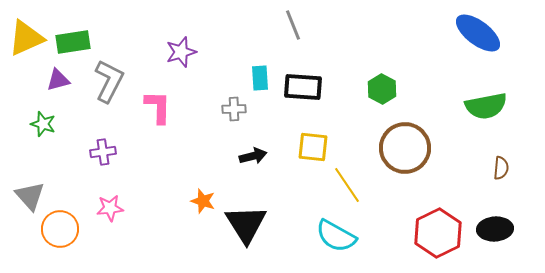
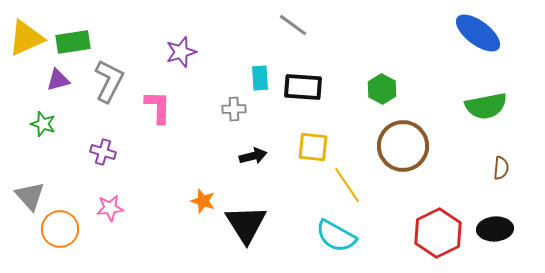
gray line: rotated 32 degrees counterclockwise
brown circle: moved 2 px left, 2 px up
purple cross: rotated 25 degrees clockwise
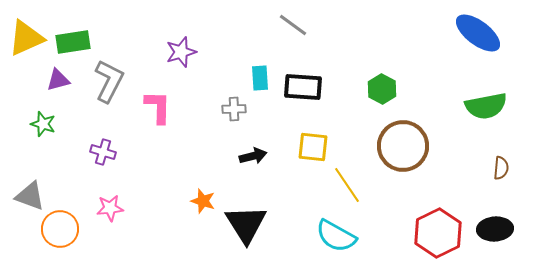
gray triangle: rotated 28 degrees counterclockwise
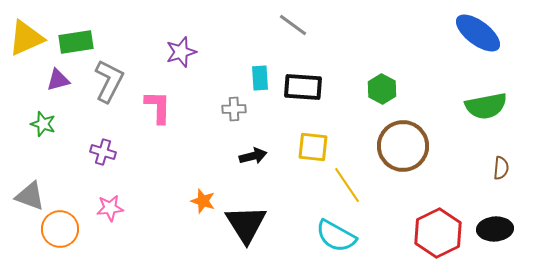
green rectangle: moved 3 px right
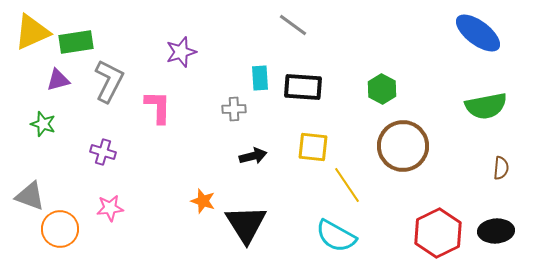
yellow triangle: moved 6 px right, 6 px up
black ellipse: moved 1 px right, 2 px down
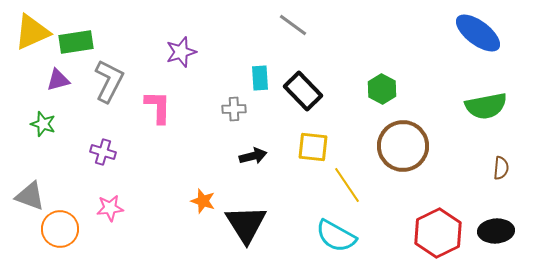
black rectangle: moved 4 px down; rotated 42 degrees clockwise
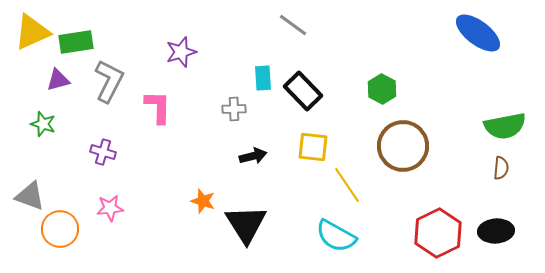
cyan rectangle: moved 3 px right
green semicircle: moved 19 px right, 20 px down
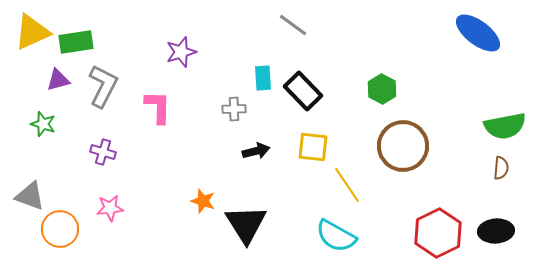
gray L-shape: moved 6 px left, 5 px down
black arrow: moved 3 px right, 5 px up
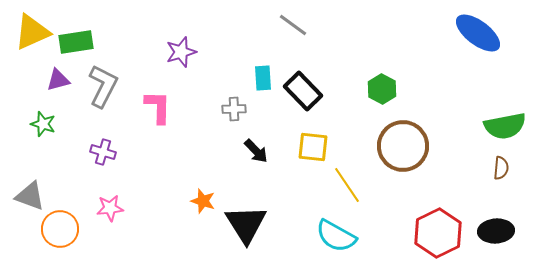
black arrow: rotated 60 degrees clockwise
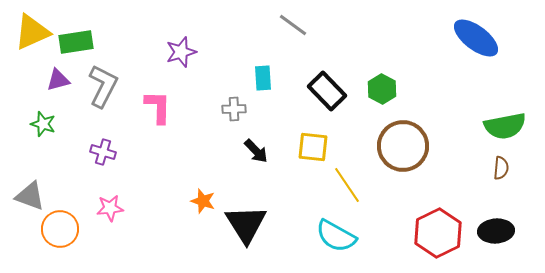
blue ellipse: moved 2 px left, 5 px down
black rectangle: moved 24 px right
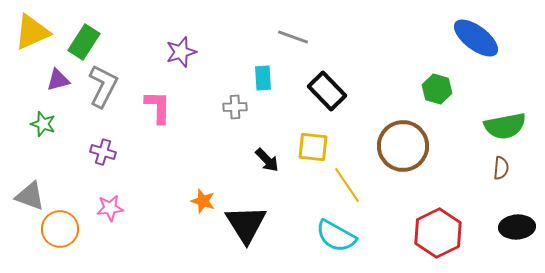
gray line: moved 12 px down; rotated 16 degrees counterclockwise
green rectangle: moved 8 px right; rotated 48 degrees counterclockwise
green hexagon: moved 55 px right; rotated 12 degrees counterclockwise
gray cross: moved 1 px right, 2 px up
black arrow: moved 11 px right, 9 px down
black ellipse: moved 21 px right, 4 px up
